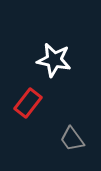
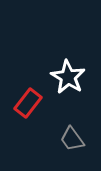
white star: moved 14 px right, 17 px down; rotated 20 degrees clockwise
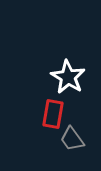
red rectangle: moved 25 px right, 11 px down; rotated 28 degrees counterclockwise
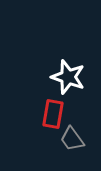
white star: rotated 12 degrees counterclockwise
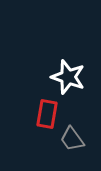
red rectangle: moved 6 px left
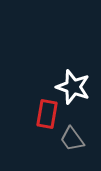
white star: moved 5 px right, 10 px down
